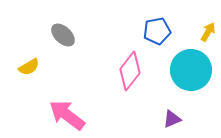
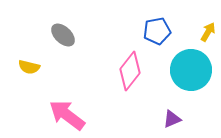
yellow semicircle: rotated 45 degrees clockwise
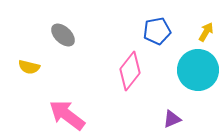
yellow arrow: moved 2 px left
cyan circle: moved 7 px right
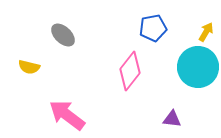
blue pentagon: moved 4 px left, 3 px up
cyan circle: moved 3 px up
purple triangle: rotated 30 degrees clockwise
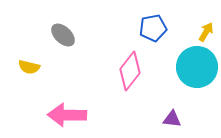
cyan circle: moved 1 px left
pink arrow: rotated 36 degrees counterclockwise
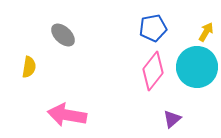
yellow semicircle: rotated 95 degrees counterclockwise
pink diamond: moved 23 px right
pink arrow: rotated 9 degrees clockwise
purple triangle: rotated 48 degrees counterclockwise
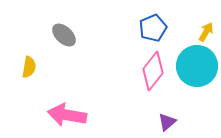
blue pentagon: rotated 12 degrees counterclockwise
gray ellipse: moved 1 px right
cyan circle: moved 1 px up
purple triangle: moved 5 px left, 3 px down
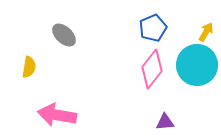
cyan circle: moved 1 px up
pink diamond: moved 1 px left, 2 px up
pink arrow: moved 10 px left
purple triangle: moved 2 px left; rotated 36 degrees clockwise
